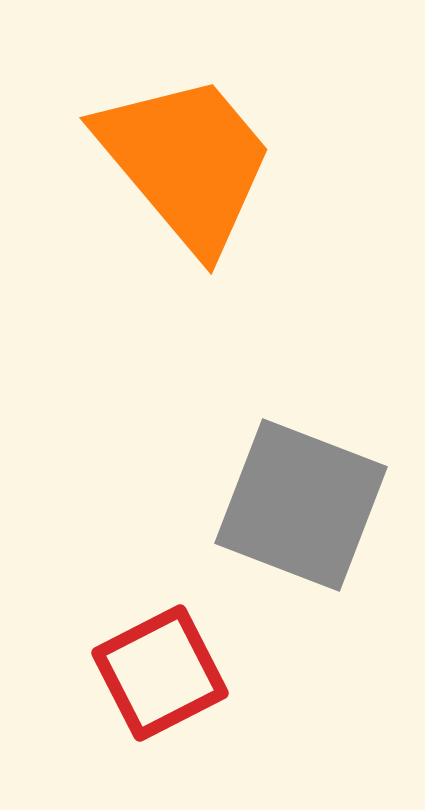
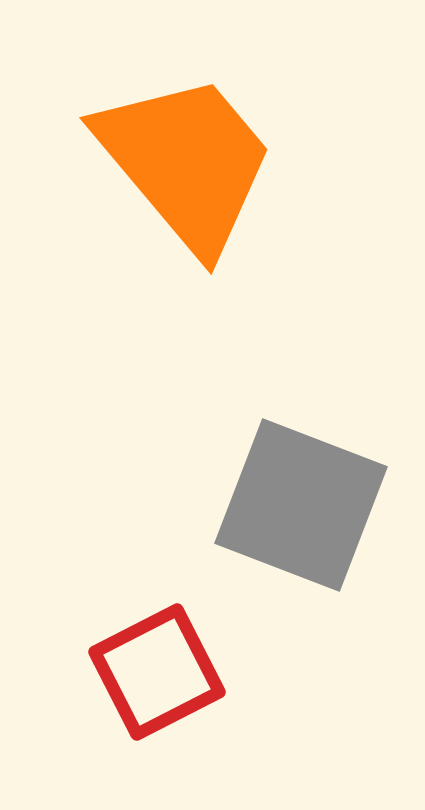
red square: moved 3 px left, 1 px up
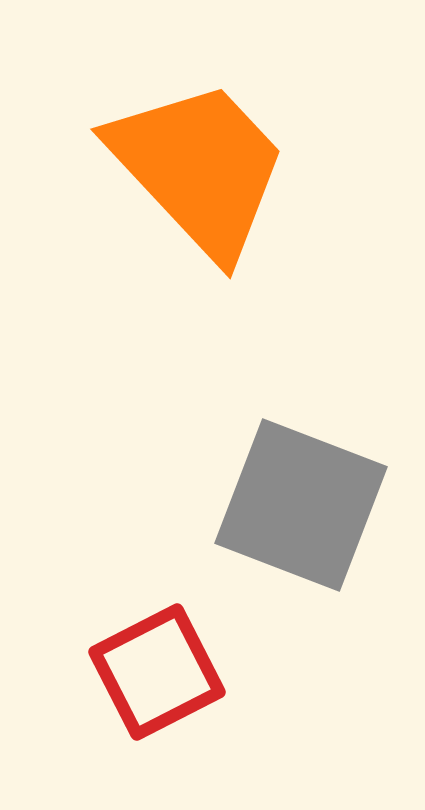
orange trapezoid: moved 13 px right, 6 px down; rotated 3 degrees counterclockwise
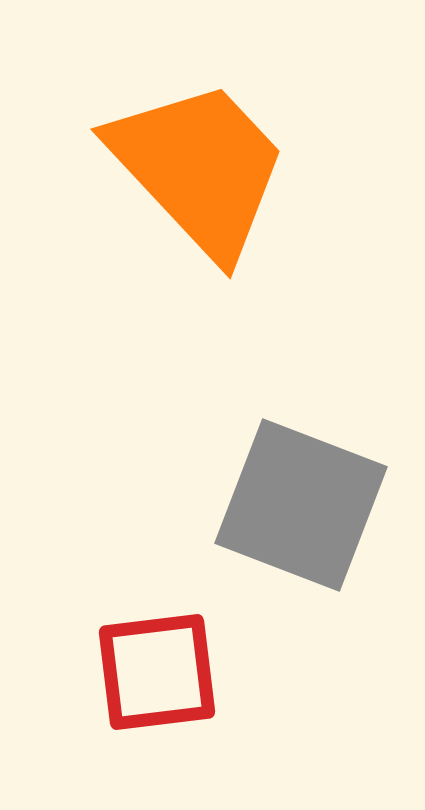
red square: rotated 20 degrees clockwise
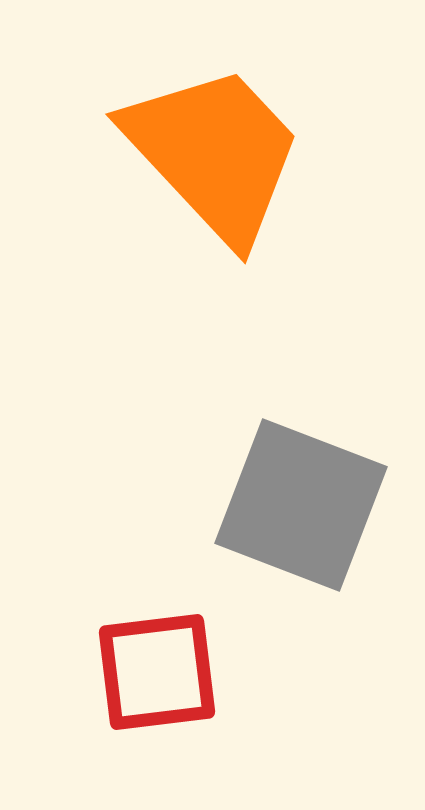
orange trapezoid: moved 15 px right, 15 px up
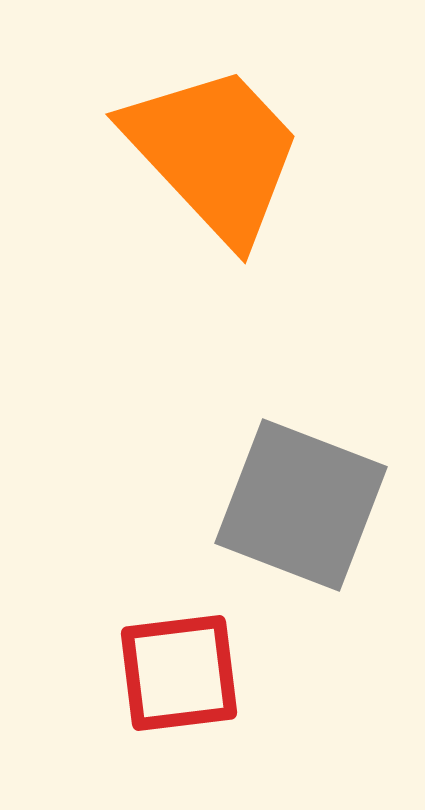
red square: moved 22 px right, 1 px down
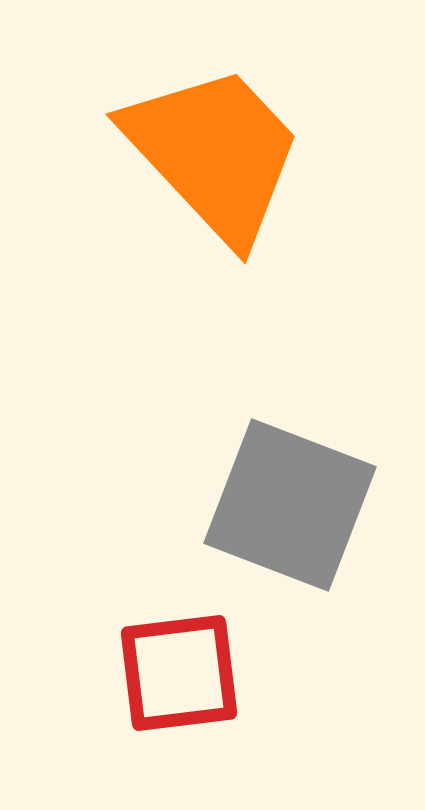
gray square: moved 11 px left
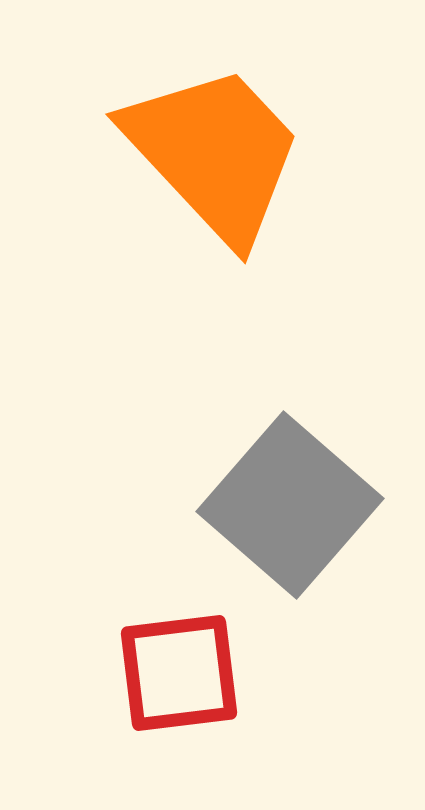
gray square: rotated 20 degrees clockwise
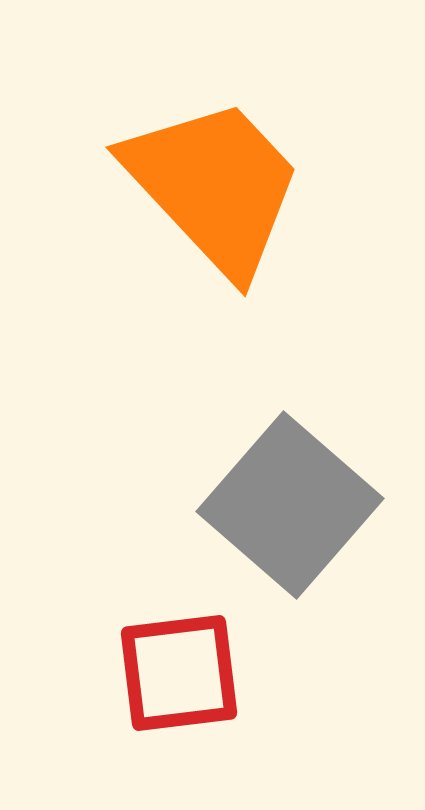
orange trapezoid: moved 33 px down
